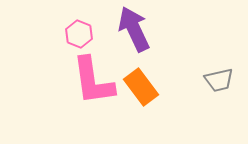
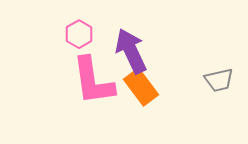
purple arrow: moved 3 px left, 22 px down
pink hexagon: rotated 8 degrees clockwise
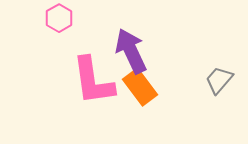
pink hexagon: moved 20 px left, 16 px up
gray trapezoid: rotated 144 degrees clockwise
orange rectangle: moved 1 px left
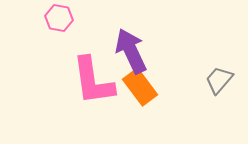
pink hexagon: rotated 20 degrees counterclockwise
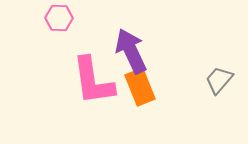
pink hexagon: rotated 8 degrees counterclockwise
orange rectangle: rotated 15 degrees clockwise
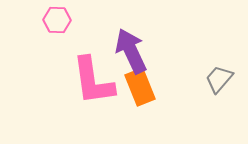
pink hexagon: moved 2 px left, 2 px down
gray trapezoid: moved 1 px up
